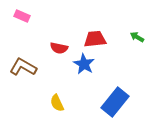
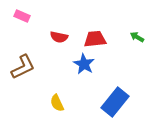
red semicircle: moved 11 px up
brown L-shape: rotated 124 degrees clockwise
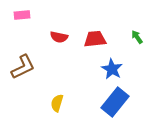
pink rectangle: moved 1 px up; rotated 28 degrees counterclockwise
green arrow: rotated 24 degrees clockwise
blue star: moved 28 px right, 5 px down
yellow semicircle: rotated 42 degrees clockwise
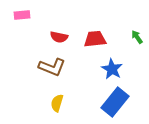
brown L-shape: moved 29 px right; rotated 48 degrees clockwise
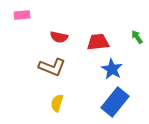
red trapezoid: moved 3 px right, 3 px down
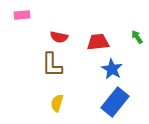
brown L-shape: moved 2 px up; rotated 68 degrees clockwise
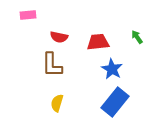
pink rectangle: moved 6 px right
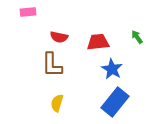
pink rectangle: moved 3 px up
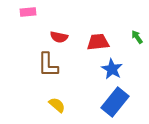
brown L-shape: moved 4 px left
yellow semicircle: moved 2 px down; rotated 114 degrees clockwise
